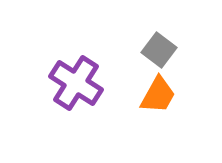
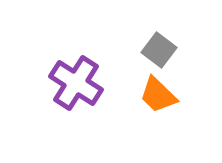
orange trapezoid: rotated 105 degrees clockwise
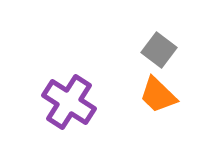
purple cross: moved 7 px left, 19 px down
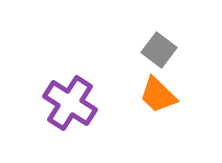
purple cross: moved 1 px right, 1 px down
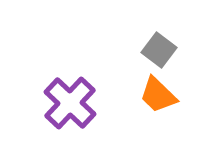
purple cross: rotated 10 degrees clockwise
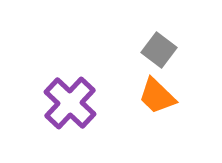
orange trapezoid: moved 1 px left, 1 px down
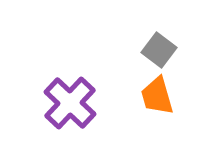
orange trapezoid: rotated 30 degrees clockwise
